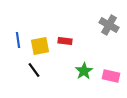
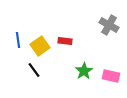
yellow square: rotated 24 degrees counterclockwise
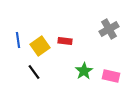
gray cross: moved 4 px down; rotated 30 degrees clockwise
black line: moved 2 px down
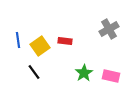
green star: moved 2 px down
